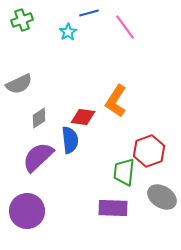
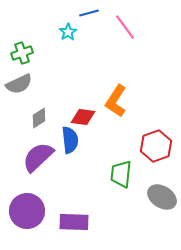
green cross: moved 33 px down
red hexagon: moved 7 px right, 5 px up
green trapezoid: moved 3 px left, 2 px down
purple rectangle: moved 39 px left, 14 px down
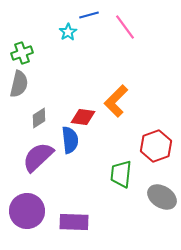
blue line: moved 2 px down
gray semicircle: rotated 52 degrees counterclockwise
orange L-shape: rotated 12 degrees clockwise
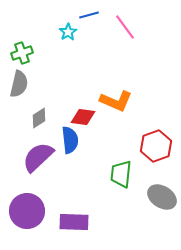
orange L-shape: rotated 112 degrees counterclockwise
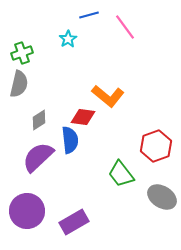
cyan star: moved 7 px down
orange L-shape: moved 8 px left, 5 px up; rotated 16 degrees clockwise
gray diamond: moved 2 px down
green trapezoid: rotated 44 degrees counterclockwise
purple rectangle: rotated 32 degrees counterclockwise
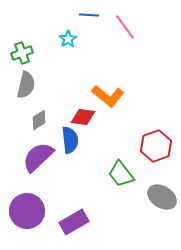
blue line: rotated 18 degrees clockwise
gray semicircle: moved 7 px right, 1 px down
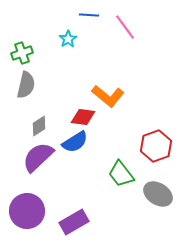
gray diamond: moved 6 px down
blue semicircle: moved 5 px right, 2 px down; rotated 64 degrees clockwise
gray ellipse: moved 4 px left, 3 px up
